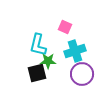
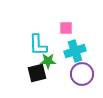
pink square: moved 1 px right, 1 px down; rotated 24 degrees counterclockwise
cyan L-shape: rotated 15 degrees counterclockwise
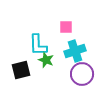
pink square: moved 1 px up
green star: moved 2 px left, 1 px up; rotated 21 degrees clockwise
black square: moved 16 px left, 3 px up
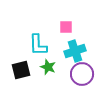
green star: moved 2 px right, 7 px down
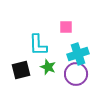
cyan cross: moved 3 px right, 3 px down
purple circle: moved 6 px left
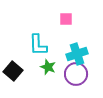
pink square: moved 8 px up
cyan cross: moved 1 px left
black square: moved 8 px left, 1 px down; rotated 36 degrees counterclockwise
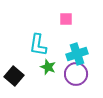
cyan L-shape: rotated 10 degrees clockwise
black square: moved 1 px right, 5 px down
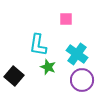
cyan cross: rotated 35 degrees counterclockwise
purple circle: moved 6 px right, 6 px down
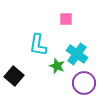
green star: moved 9 px right, 1 px up
purple circle: moved 2 px right, 3 px down
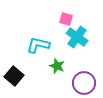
pink square: rotated 16 degrees clockwise
cyan L-shape: rotated 95 degrees clockwise
cyan cross: moved 17 px up
